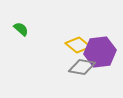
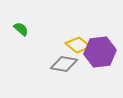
gray diamond: moved 18 px left, 3 px up
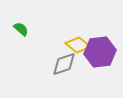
gray diamond: rotated 28 degrees counterclockwise
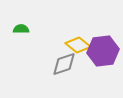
green semicircle: rotated 42 degrees counterclockwise
purple hexagon: moved 3 px right, 1 px up
